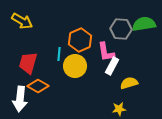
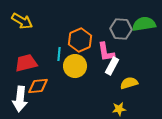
red trapezoid: moved 2 px left; rotated 60 degrees clockwise
orange diamond: rotated 35 degrees counterclockwise
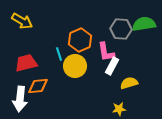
cyan line: rotated 24 degrees counterclockwise
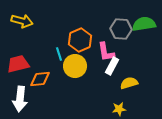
yellow arrow: rotated 15 degrees counterclockwise
red trapezoid: moved 8 px left, 1 px down
orange diamond: moved 2 px right, 7 px up
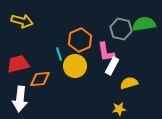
gray hexagon: rotated 10 degrees clockwise
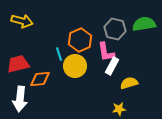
gray hexagon: moved 6 px left
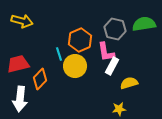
orange diamond: rotated 40 degrees counterclockwise
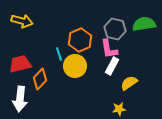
pink L-shape: moved 3 px right, 3 px up
red trapezoid: moved 2 px right
yellow semicircle: rotated 18 degrees counterclockwise
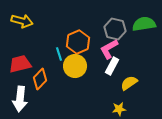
orange hexagon: moved 2 px left, 2 px down
pink L-shape: rotated 70 degrees clockwise
